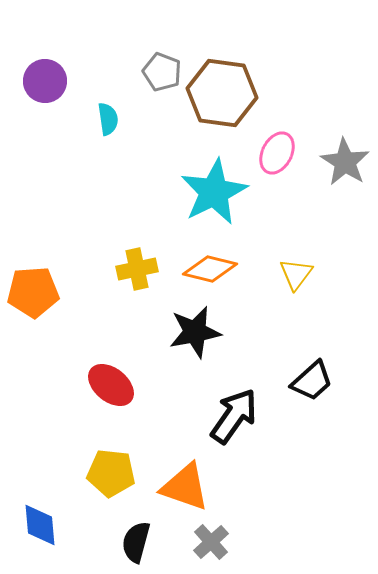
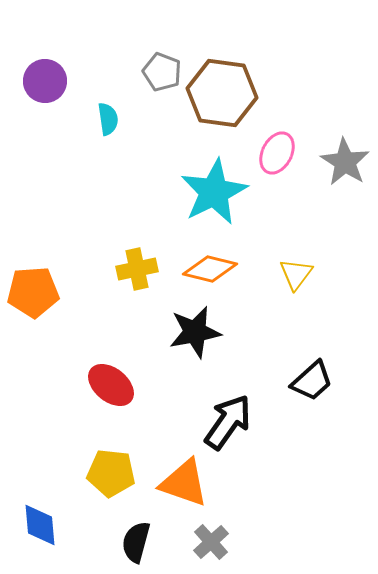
black arrow: moved 6 px left, 6 px down
orange triangle: moved 1 px left, 4 px up
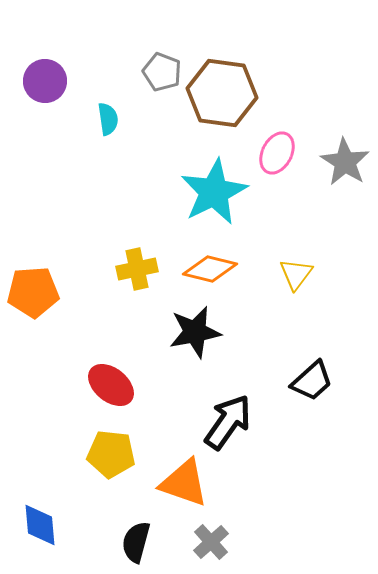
yellow pentagon: moved 19 px up
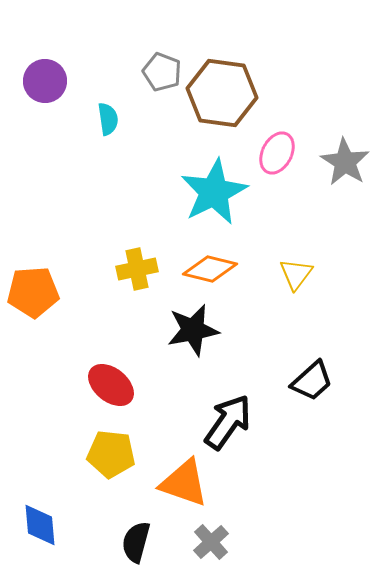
black star: moved 2 px left, 2 px up
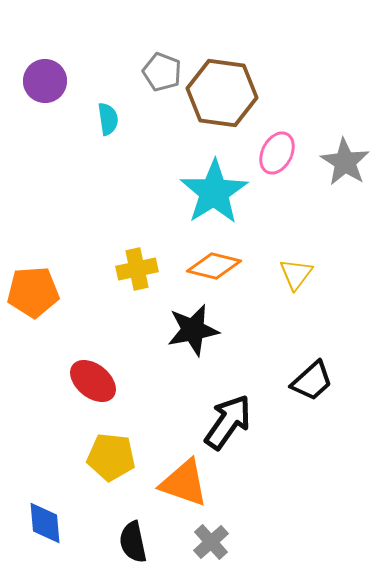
cyan star: rotated 6 degrees counterclockwise
orange diamond: moved 4 px right, 3 px up
red ellipse: moved 18 px left, 4 px up
yellow pentagon: moved 3 px down
blue diamond: moved 5 px right, 2 px up
black semicircle: moved 3 px left; rotated 27 degrees counterclockwise
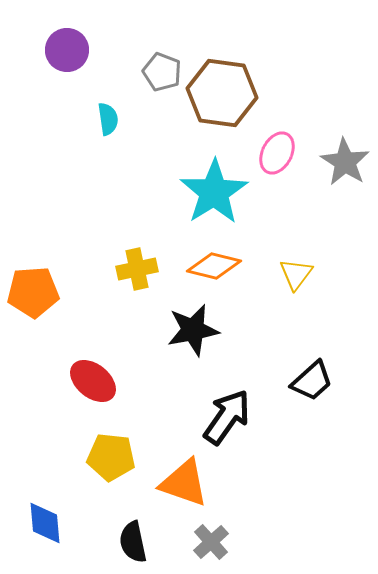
purple circle: moved 22 px right, 31 px up
black arrow: moved 1 px left, 5 px up
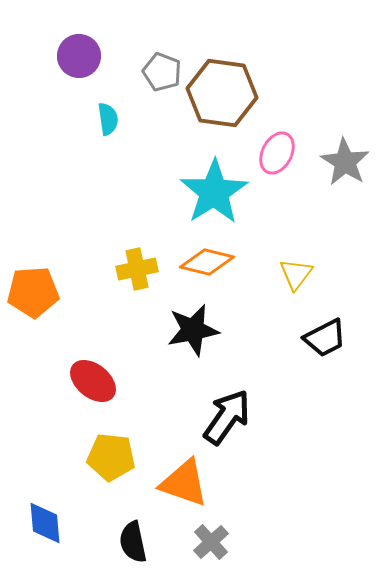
purple circle: moved 12 px right, 6 px down
orange diamond: moved 7 px left, 4 px up
black trapezoid: moved 13 px right, 43 px up; rotated 15 degrees clockwise
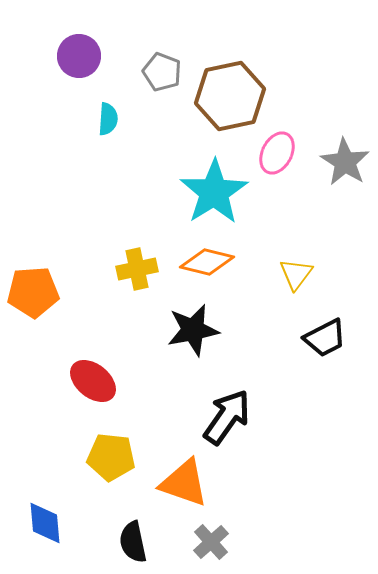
brown hexagon: moved 8 px right, 3 px down; rotated 20 degrees counterclockwise
cyan semicircle: rotated 12 degrees clockwise
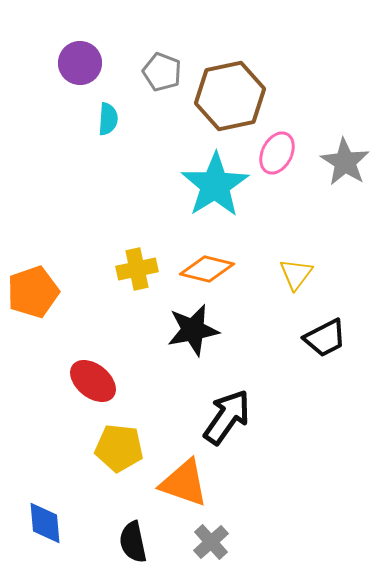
purple circle: moved 1 px right, 7 px down
cyan star: moved 1 px right, 7 px up
orange diamond: moved 7 px down
orange pentagon: rotated 15 degrees counterclockwise
yellow pentagon: moved 8 px right, 9 px up
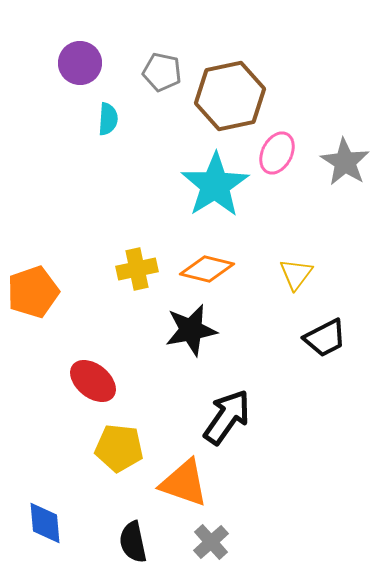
gray pentagon: rotated 9 degrees counterclockwise
black star: moved 2 px left
